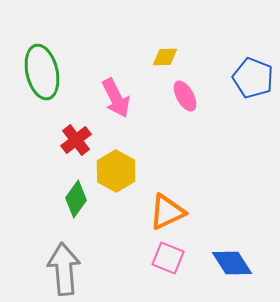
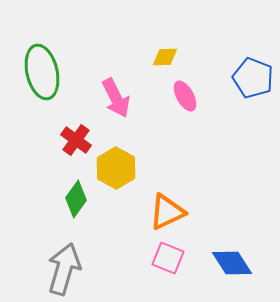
red cross: rotated 16 degrees counterclockwise
yellow hexagon: moved 3 px up
gray arrow: rotated 21 degrees clockwise
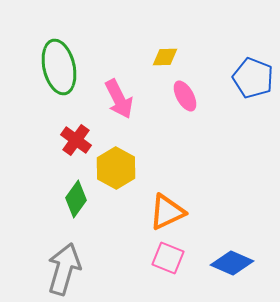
green ellipse: moved 17 px right, 5 px up
pink arrow: moved 3 px right, 1 px down
blue diamond: rotated 33 degrees counterclockwise
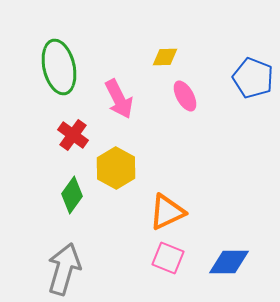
red cross: moved 3 px left, 5 px up
green diamond: moved 4 px left, 4 px up
blue diamond: moved 3 px left, 1 px up; rotated 24 degrees counterclockwise
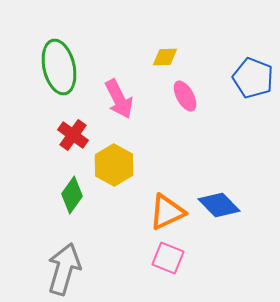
yellow hexagon: moved 2 px left, 3 px up
blue diamond: moved 10 px left, 57 px up; rotated 45 degrees clockwise
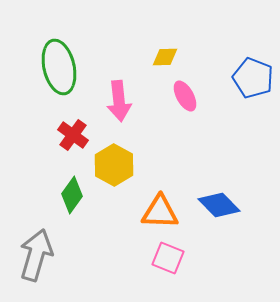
pink arrow: moved 2 px down; rotated 21 degrees clockwise
orange triangle: moved 7 px left; rotated 27 degrees clockwise
gray arrow: moved 28 px left, 14 px up
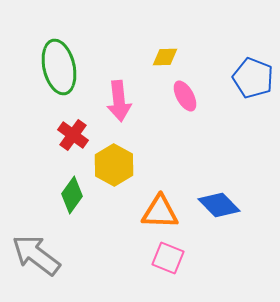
gray arrow: rotated 69 degrees counterclockwise
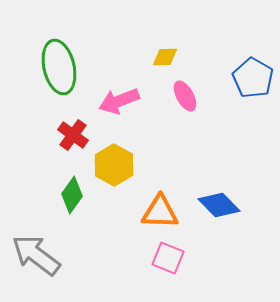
blue pentagon: rotated 9 degrees clockwise
pink arrow: rotated 75 degrees clockwise
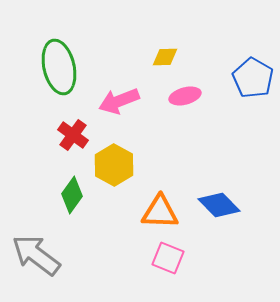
pink ellipse: rotated 76 degrees counterclockwise
